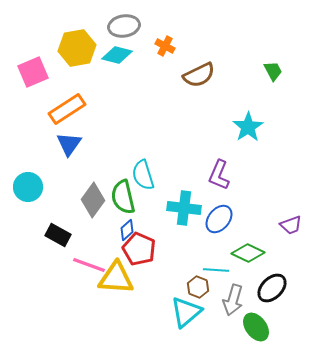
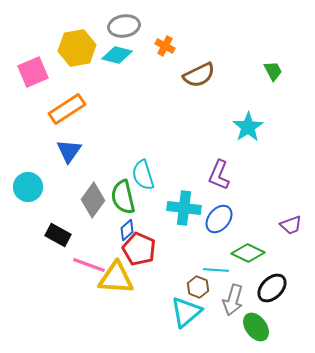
blue triangle: moved 7 px down
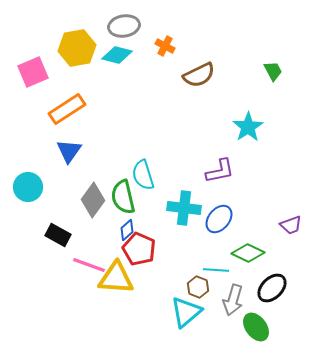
purple L-shape: moved 1 px right, 4 px up; rotated 124 degrees counterclockwise
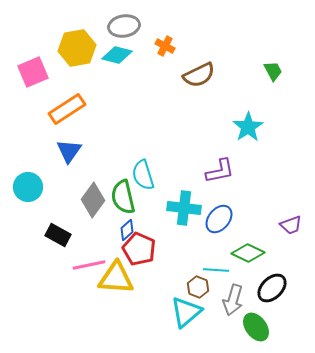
pink line: rotated 32 degrees counterclockwise
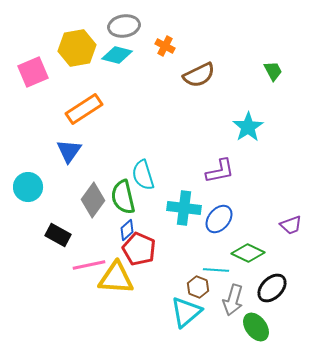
orange rectangle: moved 17 px right
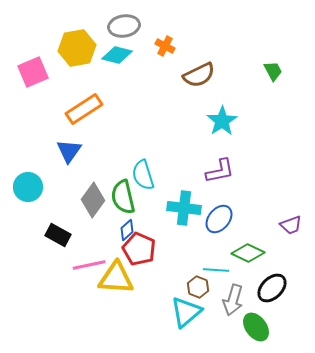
cyan star: moved 26 px left, 6 px up
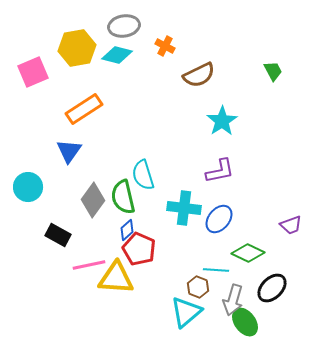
green ellipse: moved 11 px left, 5 px up
